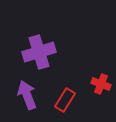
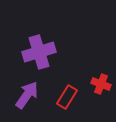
purple arrow: rotated 56 degrees clockwise
red rectangle: moved 2 px right, 3 px up
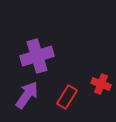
purple cross: moved 2 px left, 4 px down
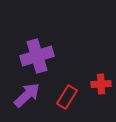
red cross: rotated 24 degrees counterclockwise
purple arrow: rotated 12 degrees clockwise
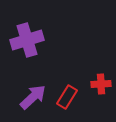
purple cross: moved 10 px left, 16 px up
purple arrow: moved 6 px right, 2 px down
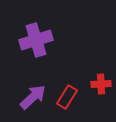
purple cross: moved 9 px right
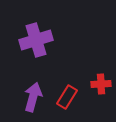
purple arrow: rotated 32 degrees counterclockwise
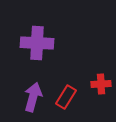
purple cross: moved 1 px right, 3 px down; rotated 20 degrees clockwise
red rectangle: moved 1 px left
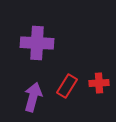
red cross: moved 2 px left, 1 px up
red rectangle: moved 1 px right, 11 px up
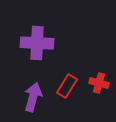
red cross: rotated 18 degrees clockwise
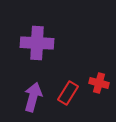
red rectangle: moved 1 px right, 7 px down
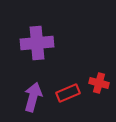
purple cross: rotated 8 degrees counterclockwise
red rectangle: rotated 35 degrees clockwise
